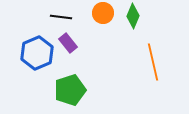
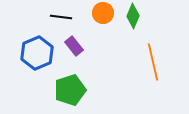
purple rectangle: moved 6 px right, 3 px down
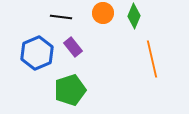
green diamond: moved 1 px right
purple rectangle: moved 1 px left, 1 px down
orange line: moved 1 px left, 3 px up
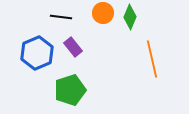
green diamond: moved 4 px left, 1 px down
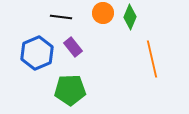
green pentagon: rotated 16 degrees clockwise
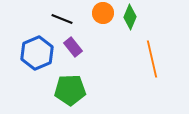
black line: moved 1 px right, 2 px down; rotated 15 degrees clockwise
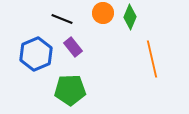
blue hexagon: moved 1 px left, 1 px down
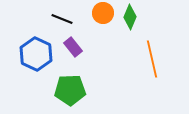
blue hexagon: rotated 12 degrees counterclockwise
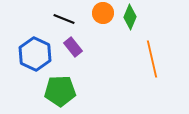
black line: moved 2 px right
blue hexagon: moved 1 px left
green pentagon: moved 10 px left, 1 px down
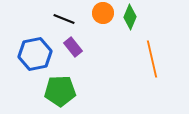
blue hexagon: rotated 24 degrees clockwise
